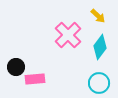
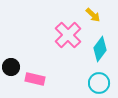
yellow arrow: moved 5 px left, 1 px up
cyan diamond: moved 2 px down
black circle: moved 5 px left
pink rectangle: rotated 18 degrees clockwise
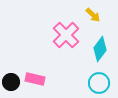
pink cross: moved 2 px left
black circle: moved 15 px down
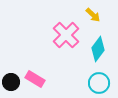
cyan diamond: moved 2 px left
pink rectangle: rotated 18 degrees clockwise
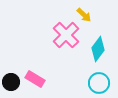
yellow arrow: moved 9 px left
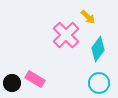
yellow arrow: moved 4 px right, 2 px down
black circle: moved 1 px right, 1 px down
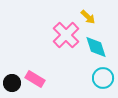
cyan diamond: moved 2 px left, 2 px up; rotated 55 degrees counterclockwise
cyan circle: moved 4 px right, 5 px up
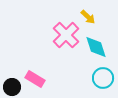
black circle: moved 4 px down
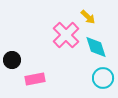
pink rectangle: rotated 42 degrees counterclockwise
black circle: moved 27 px up
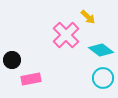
cyan diamond: moved 5 px right, 3 px down; rotated 35 degrees counterclockwise
pink rectangle: moved 4 px left
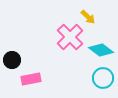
pink cross: moved 4 px right, 2 px down
